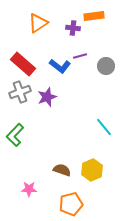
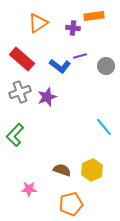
red rectangle: moved 1 px left, 5 px up
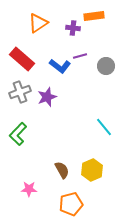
green L-shape: moved 3 px right, 1 px up
brown semicircle: rotated 42 degrees clockwise
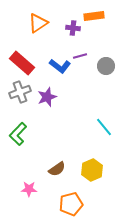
red rectangle: moved 4 px down
brown semicircle: moved 5 px left, 1 px up; rotated 84 degrees clockwise
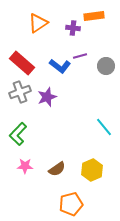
pink star: moved 4 px left, 23 px up
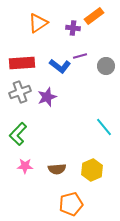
orange rectangle: rotated 30 degrees counterclockwise
red rectangle: rotated 45 degrees counterclockwise
brown semicircle: rotated 30 degrees clockwise
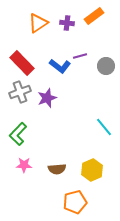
purple cross: moved 6 px left, 5 px up
red rectangle: rotated 50 degrees clockwise
purple star: moved 1 px down
pink star: moved 1 px left, 1 px up
orange pentagon: moved 4 px right, 2 px up
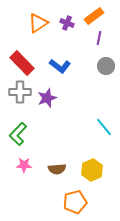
purple cross: rotated 16 degrees clockwise
purple line: moved 19 px right, 18 px up; rotated 64 degrees counterclockwise
gray cross: rotated 20 degrees clockwise
